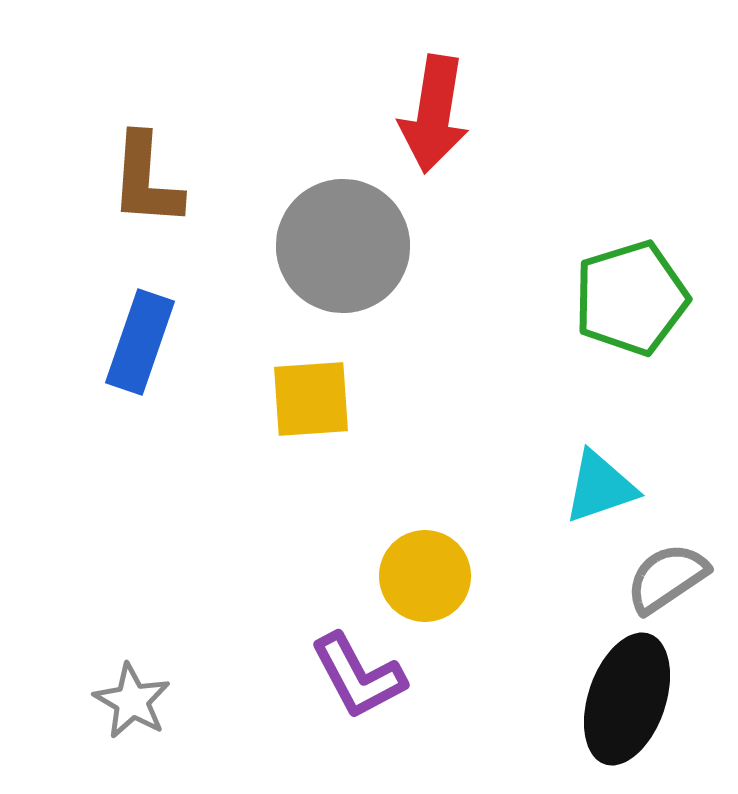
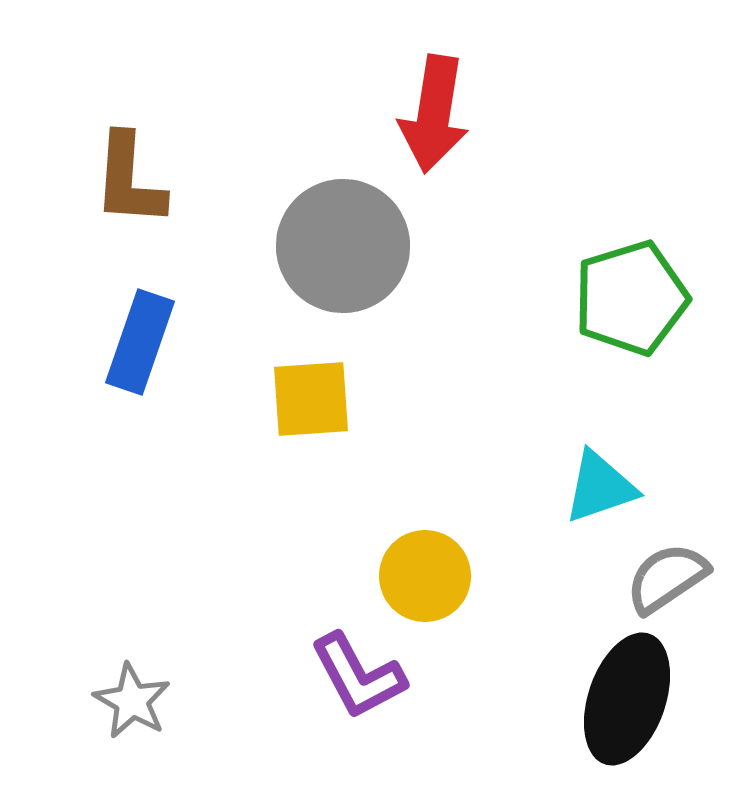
brown L-shape: moved 17 px left
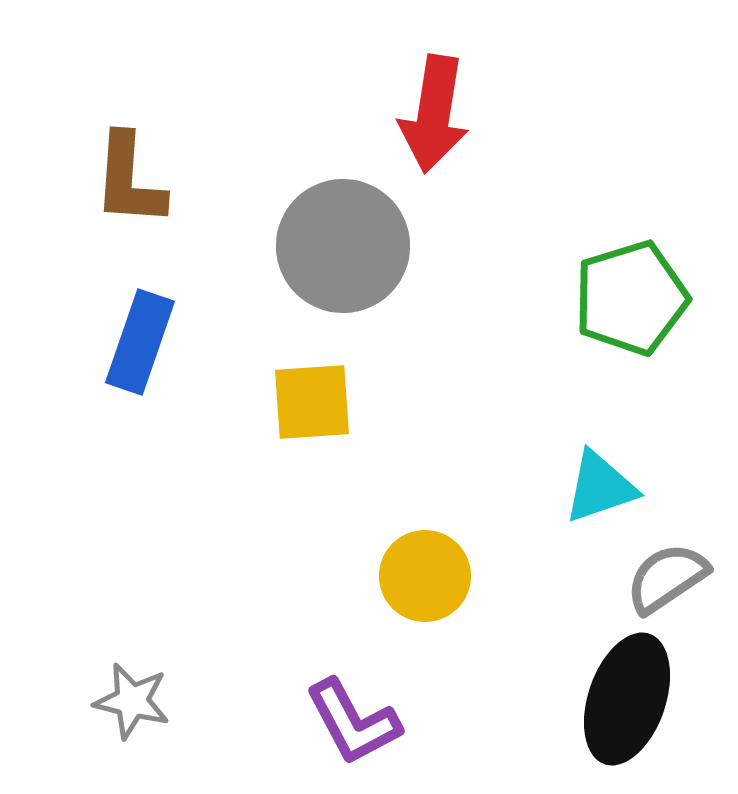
yellow square: moved 1 px right, 3 px down
purple L-shape: moved 5 px left, 46 px down
gray star: rotated 16 degrees counterclockwise
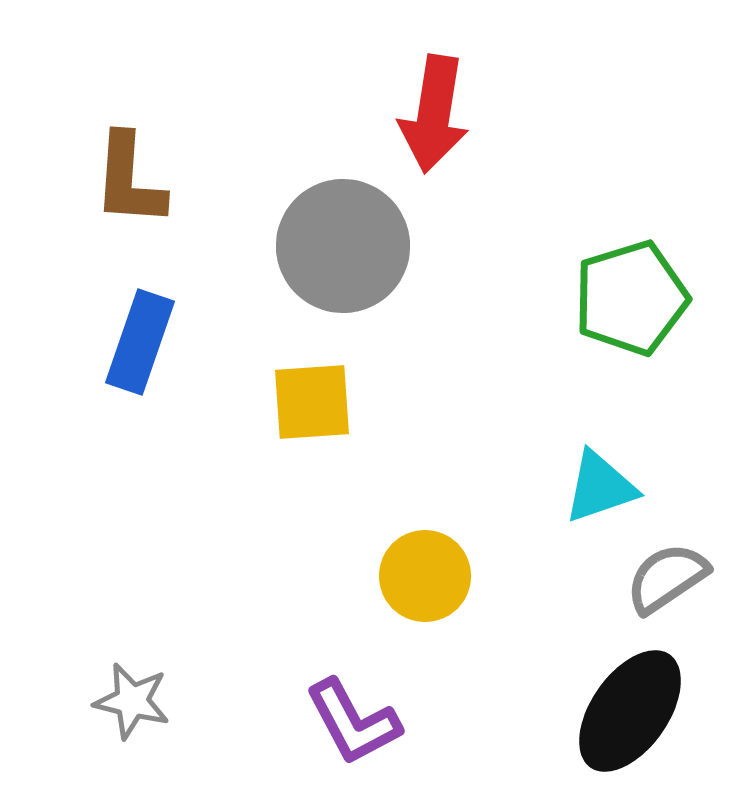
black ellipse: moved 3 px right, 12 px down; rotated 16 degrees clockwise
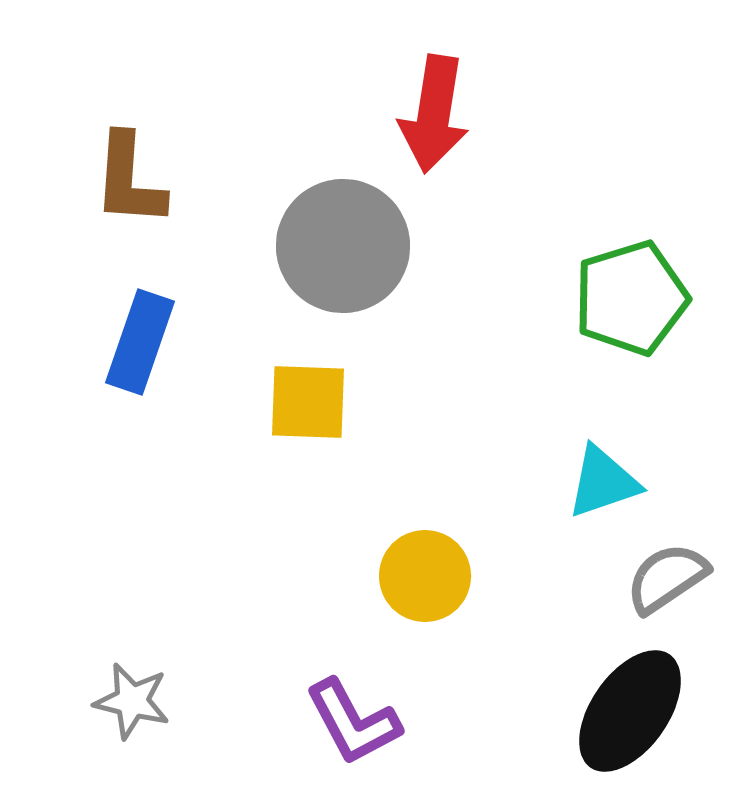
yellow square: moved 4 px left; rotated 6 degrees clockwise
cyan triangle: moved 3 px right, 5 px up
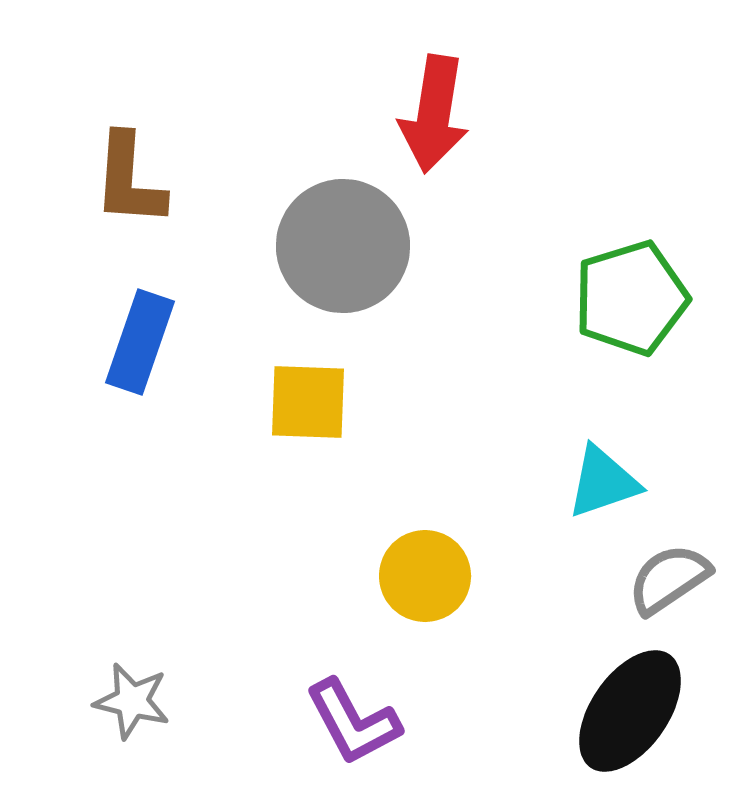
gray semicircle: moved 2 px right, 1 px down
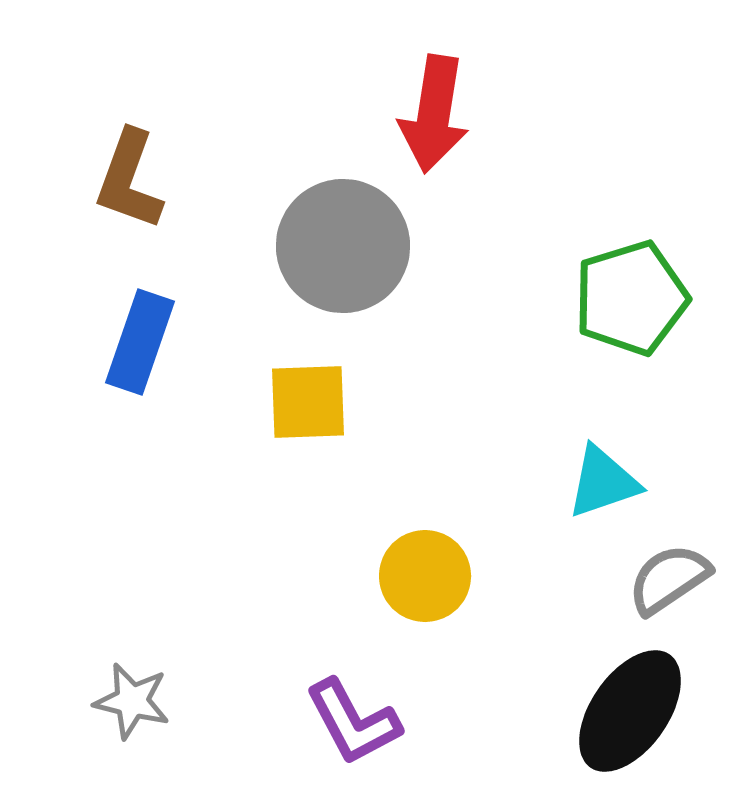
brown L-shape: rotated 16 degrees clockwise
yellow square: rotated 4 degrees counterclockwise
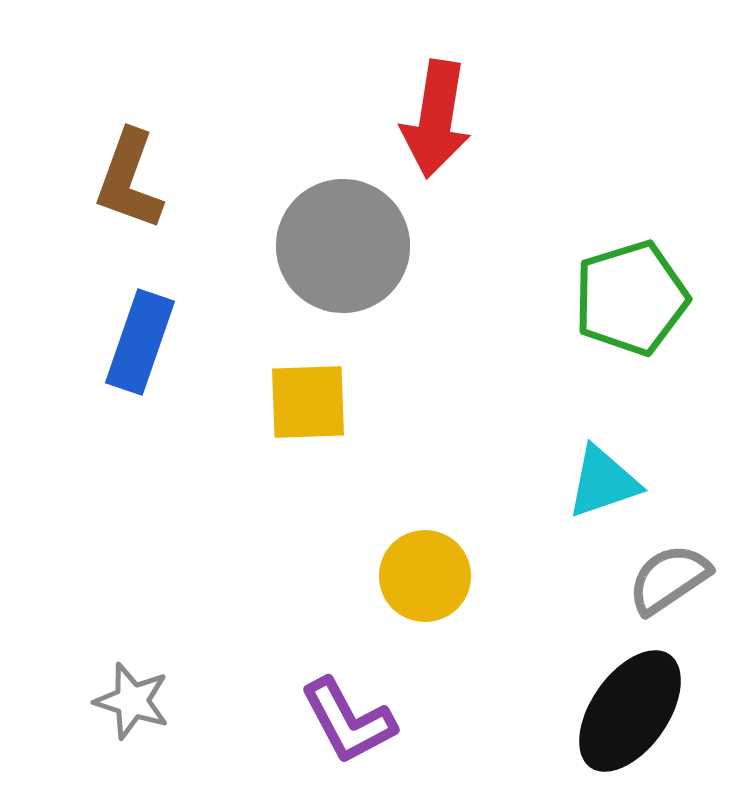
red arrow: moved 2 px right, 5 px down
gray star: rotated 4 degrees clockwise
purple L-shape: moved 5 px left, 1 px up
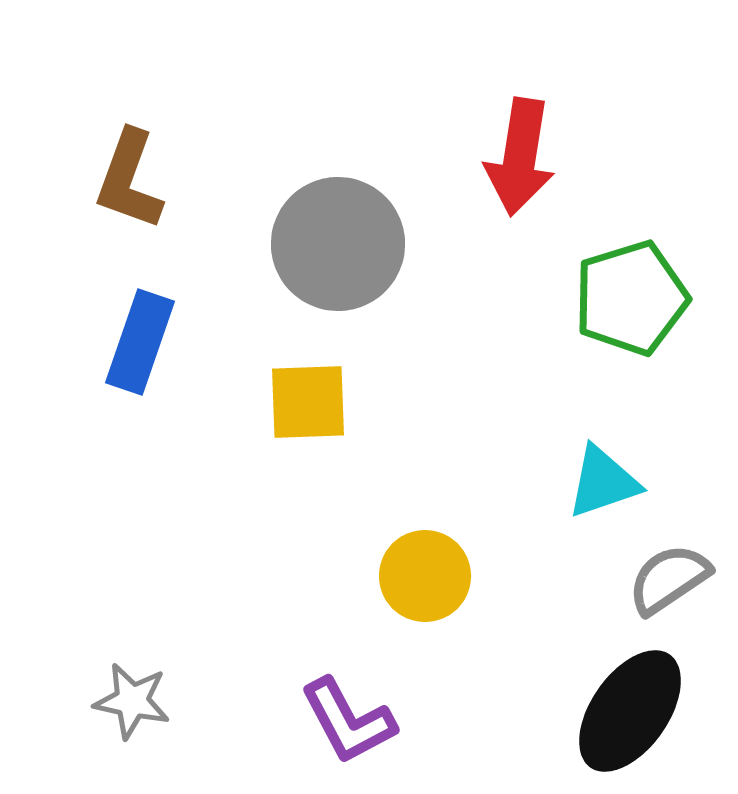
red arrow: moved 84 px right, 38 px down
gray circle: moved 5 px left, 2 px up
gray star: rotated 6 degrees counterclockwise
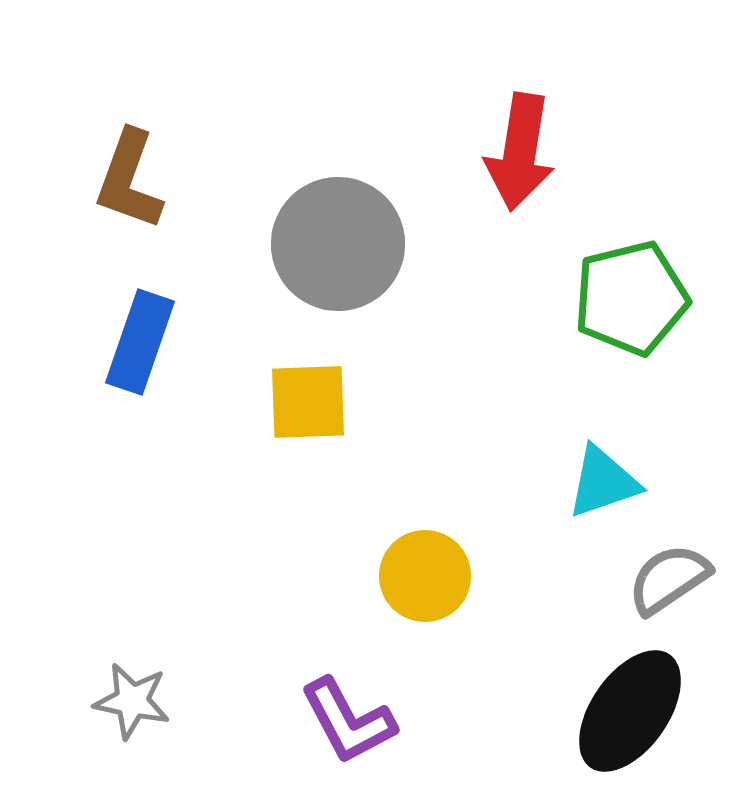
red arrow: moved 5 px up
green pentagon: rotated 3 degrees clockwise
